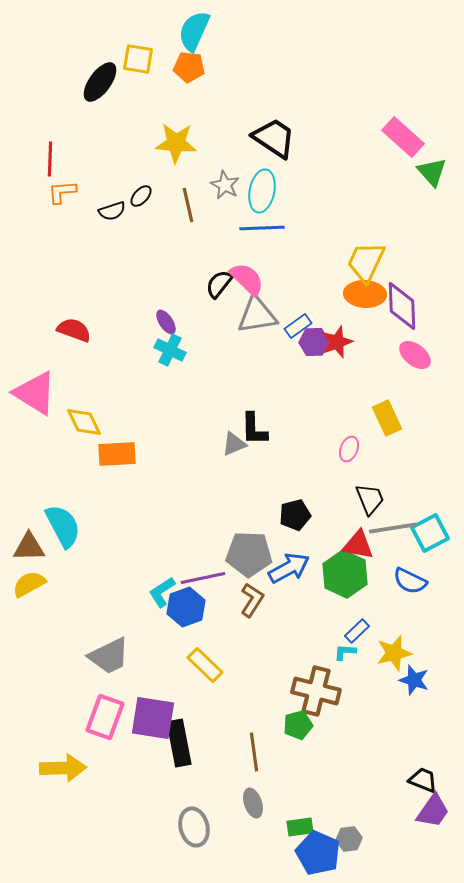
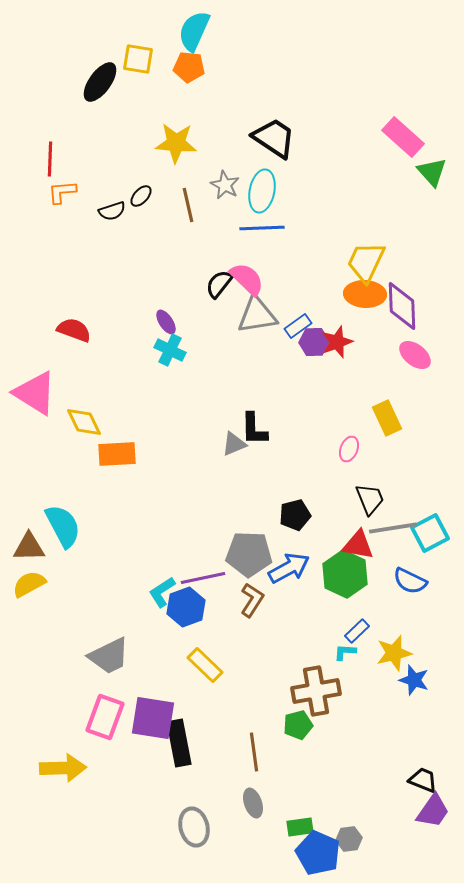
brown cross at (316, 691): rotated 24 degrees counterclockwise
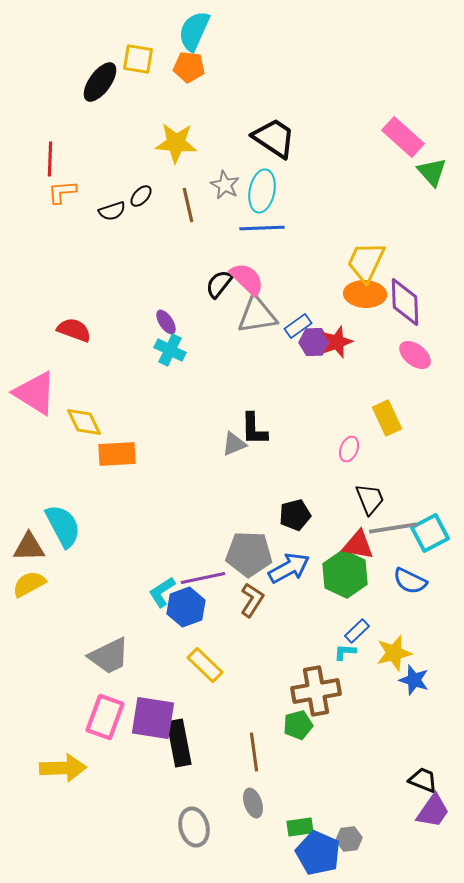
purple diamond at (402, 306): moved 3 px right, 4 px up
